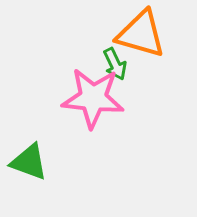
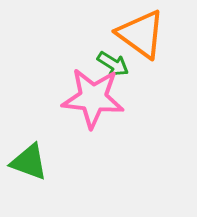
orange triangle: rotated 20 degrees clockwise
green arrow: moved 2 px left; rotated 32 degrees counterclockwise
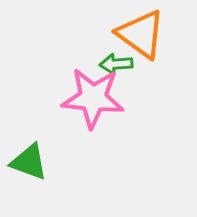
green arrow: moved 3 px right; rotated 144 degrees clockwise
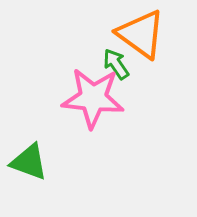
green arrow: rotated 60 degrees clockwise
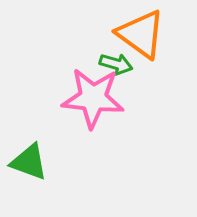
green arrow: rotated 140 degrees clockwise
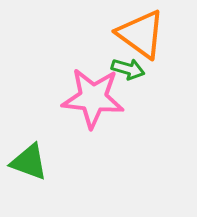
green arrow: moved 12 px right, 5 px down
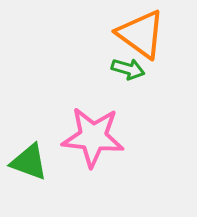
pink star: moved 39 px down
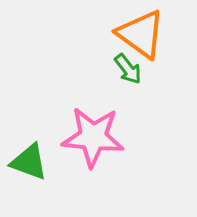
green arrow: rotated 36 degrees clockwise
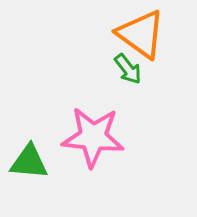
green triangle: rotated 15 degrees counterclockwise
